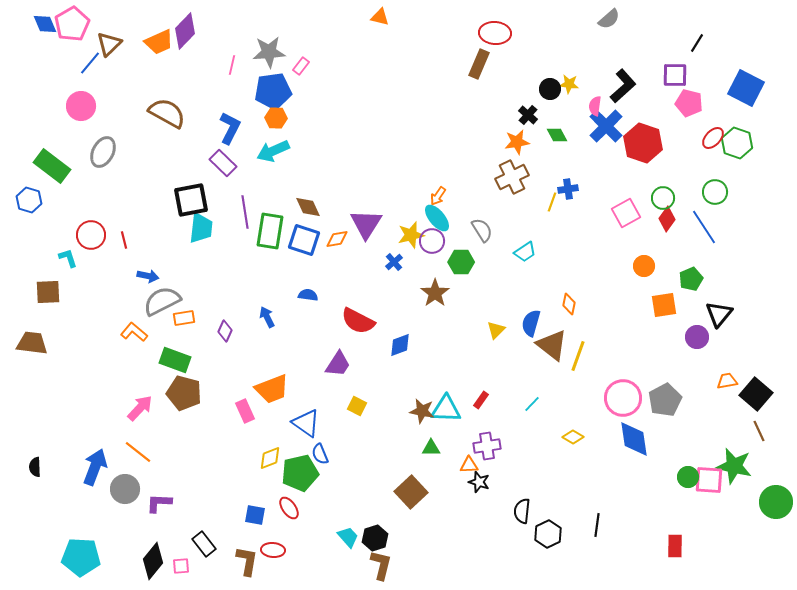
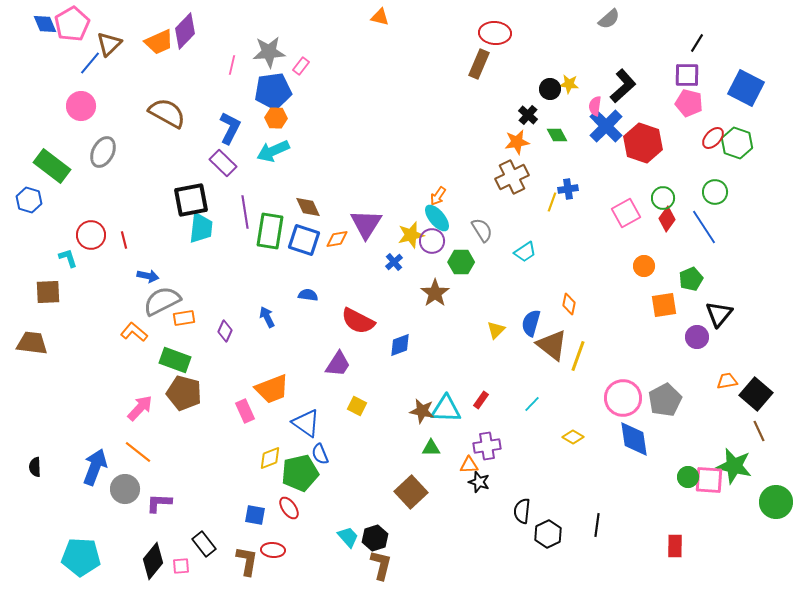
purple square at (675, 75): moved 12 px right
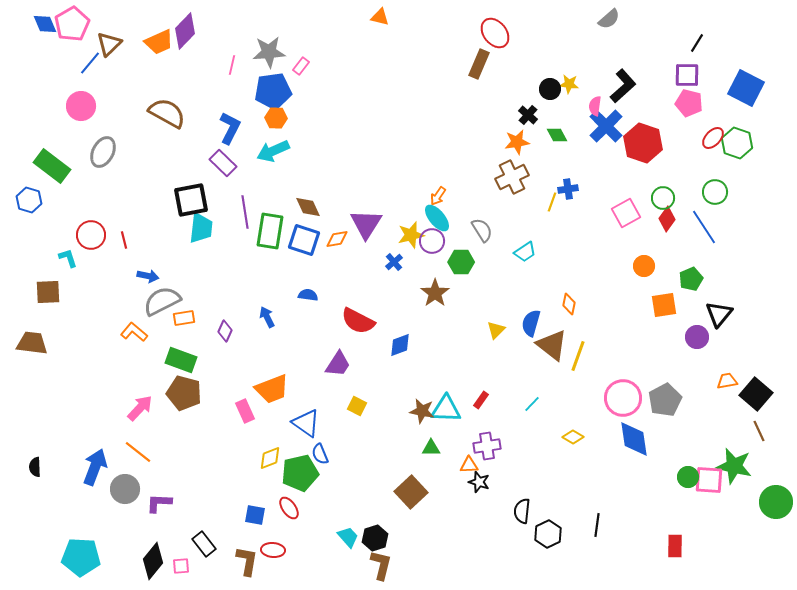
red ellipse at (495, 33): rotated 48 degrees clockwise
green rectangle at (175, 360): moved 6 px right
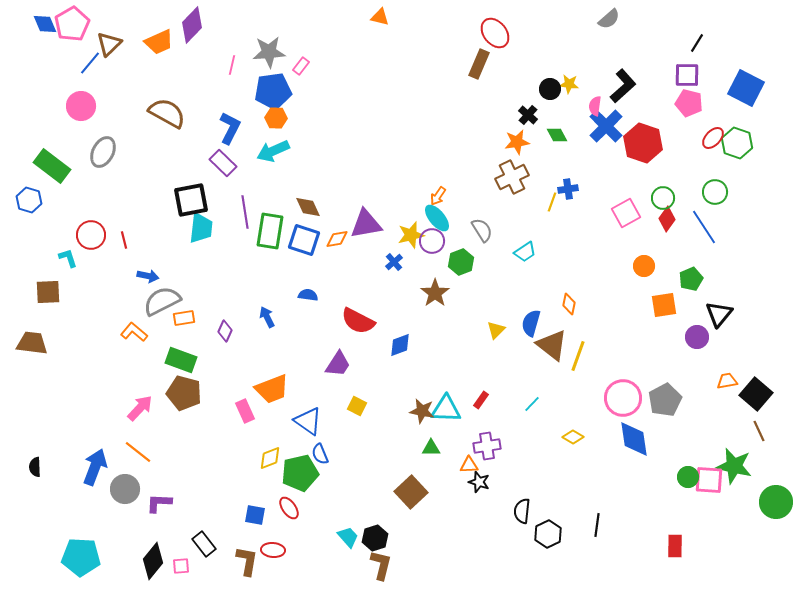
purple diamond at (185, 31): moved 7 px right, 6 px up
purple triangle at (366, 224): rotated 48 degrees clockwise
green hexagon at (461, 262): rotated 20 degrees counterclockwise
blue triangle at (306, 423): moved 2 px right, 2 px up
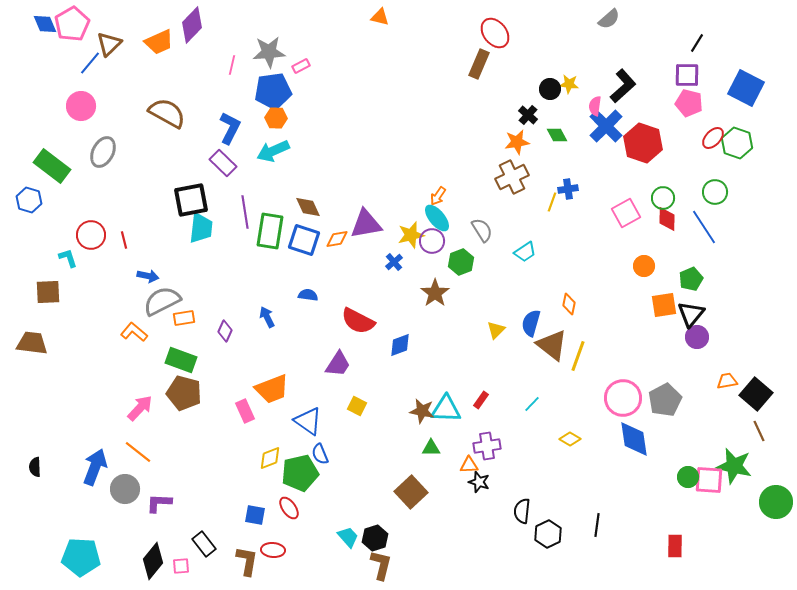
pink rectangle at (301, 66): rotated 24 degrees clockwise
red diamond at (667, 219): rotated 35 degrees counterclockwise
black triangle at (719, 314): moved 28 px left
yellow diamond at (573, 437): moved 3 px left, 2 px down
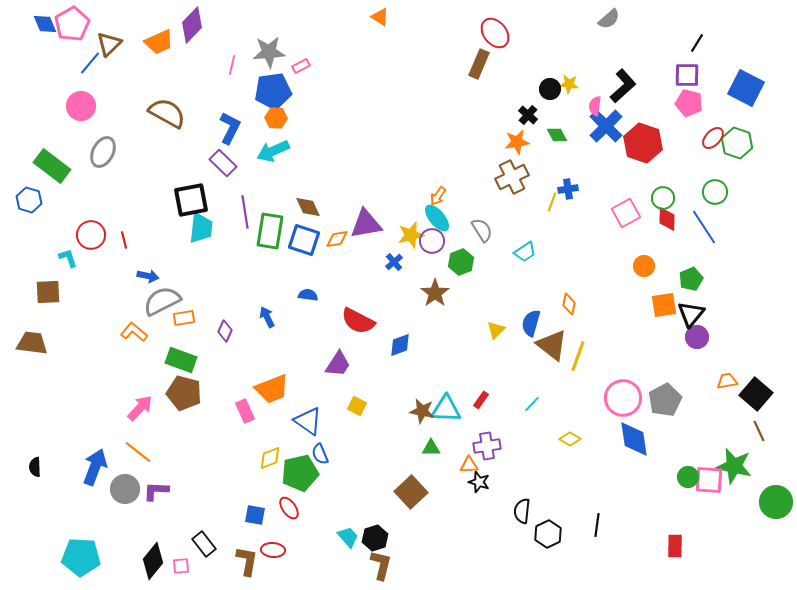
orange triangle at (380, 17): rotated 18 degrees clockwise
purple L-shape at (159, 503): moved 3 px left, 12 px up
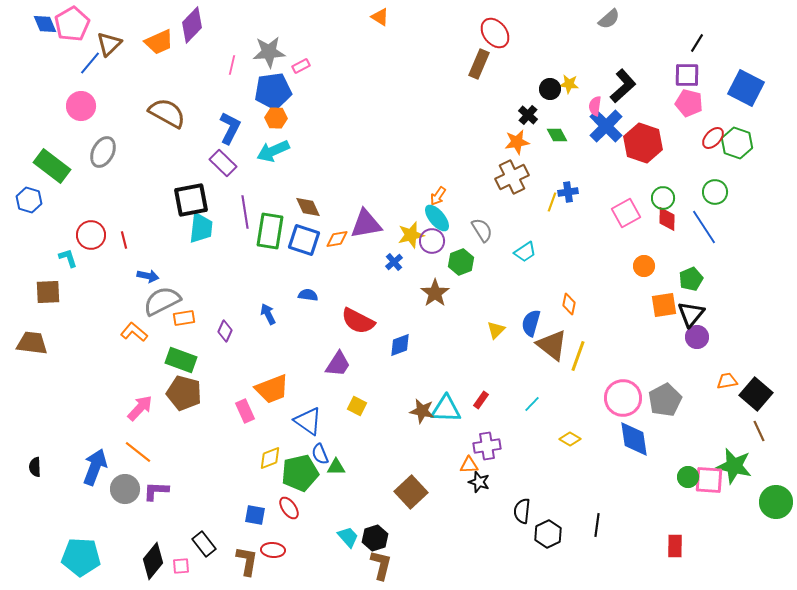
blue cross at (568, 189): moved 3 px down
blue arrow at (267, 317): moved 1 px right, 3 px up
green triangle at (431, 448): moved 95 px left, 19 px down
